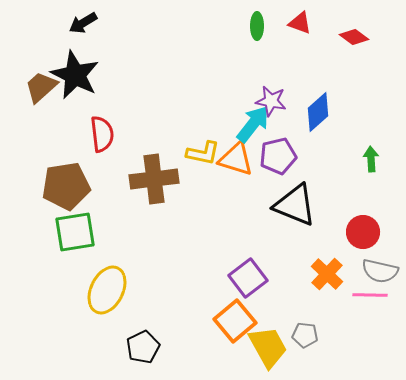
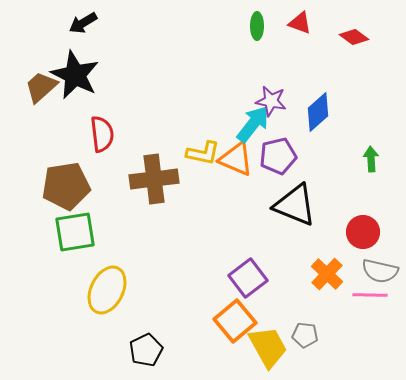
orange triangle: rotated 6 degrees clockwise
black pentagon: moved 3 px right, 3 px down
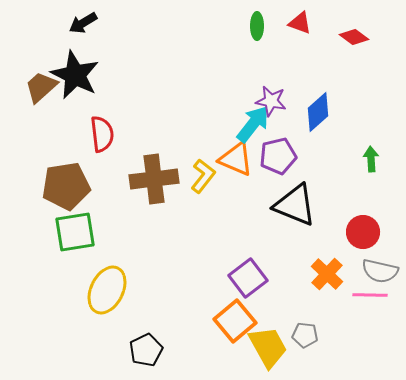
yellow L-shape: moved 23 px down; rotated 64 degrees counterclockwise
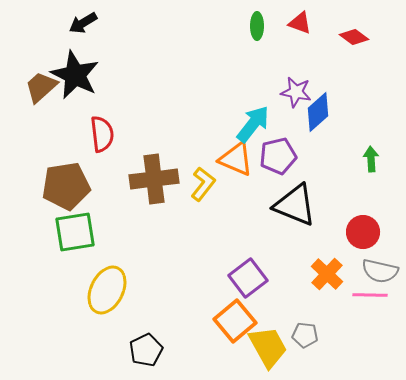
purple star: moved 25 px right, 9 px up
yellow L-shape: moved 8 px down
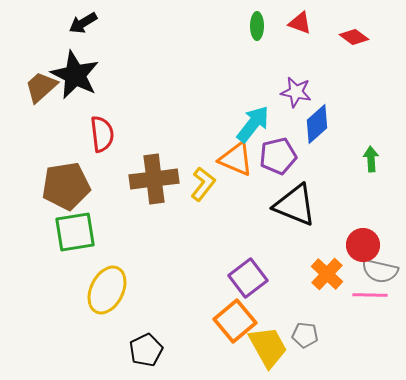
blue diamond: moved 1 px left, 12 px down
red circle: moved 13 px down
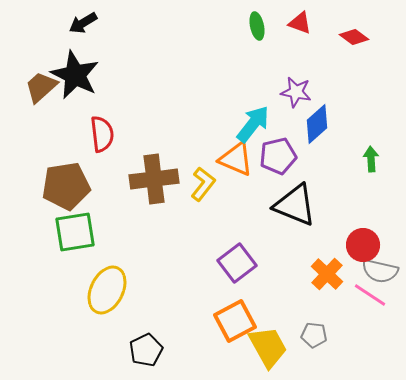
green ellipse: rotated 12 degrees counterclockwise
purple square: moved 11 px left, 15 px up
pink line: rotated 32 degrees clockwise
orange square: rotated 12 degrees clockwise
gray pentagon: moved 9 px right
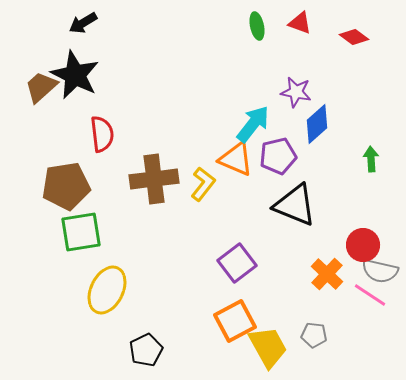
green square: moved 6 px right
